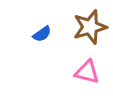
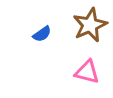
brown star: moved 2 px up; rotated 8 degrees counterclockwise
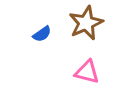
brown star: moved 4 px left, 2 px up
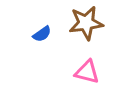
brown star: rotated 16 degrees clockwise
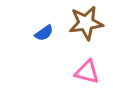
blue semicircle: moved 2 px right, 1 px up
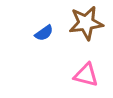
pink triangle: moved 1 px left, 3 px down
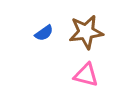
brown star: moved 9 px down
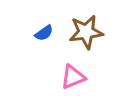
pink triangle: moved 13 px left, 2 px down; rotated 36 degrees counterclockwise
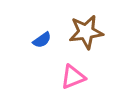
blue semicircle: moved 2 px left, 7 px down
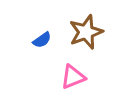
brown star: rotated 12 degrees counterclockwise
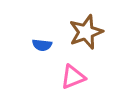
blue semicircle: moved 5 px down; rotated 42 degrees clockwise
